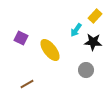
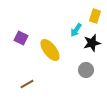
yellow rectangle: rotated 24 degrees counterclockwise
black star: moved 1 px left, 1 px down; rotated 18 degrees counterclockwise
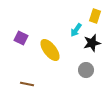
brown line: rotated 40 degrees clockwise
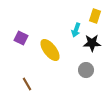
cyan arrow: rotated 16 degrees counterclockwise
black star: rotated 12 degrees clockwise
brown line: rotated 48 degrees clockwise
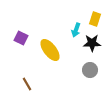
yellow rectangle: moved 3 px down
gray circle: moved 4 px right
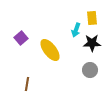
yellow rectangle: moved 3 px left, 1 px up; rotated 24 degrees counterclockwise
purple square: rotated 24 degrees clockwise
brown line: rotated 40 degrees clockwise
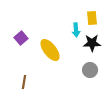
cyan arrow: rotated 24 degrees counterclockwise
brown line: moved 3 px left, 2 px up
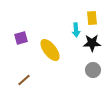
purple square: rotated 24 degrees clockwise
gray circle: moved 3 px right
brown line: moved 2 px up; rotated 40 degrees clockwise
